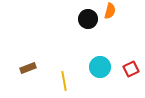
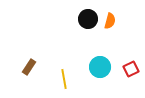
orange semicircle: moved 10 px down
brown rectangle: moved 1 px right, 1 px up; rotated 35 degrees counterclockwise
yellow line: moved 2 px up
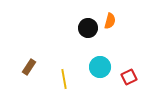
black circle: moved 9 px down
red square: moved 2 px left, 8 px down
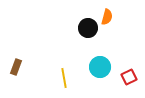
orange semicircle: moved 3 px left, 4 px up
brown rectangle: moved 13 px left; rotated 14 degrees counterclockwise
yellow line: moved 1 px up
